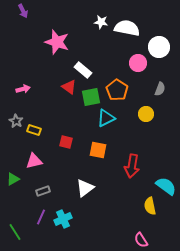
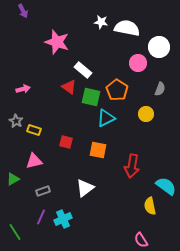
green square: rotated 24 degrees clockwise
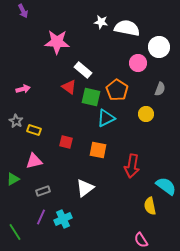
pink star: rotated 15 degrees counterclockwise
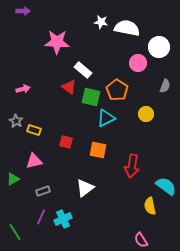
purple arrow: rotated 64 degrees counterclockwise
gray semicircle: moved 5 px right, 3 px up
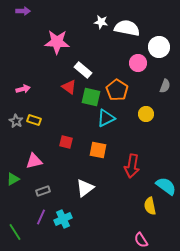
yellow rectangle: moved 10 px up
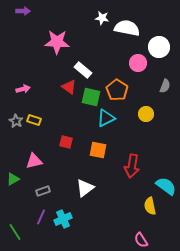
white star: moved 1 px right, 4 px up
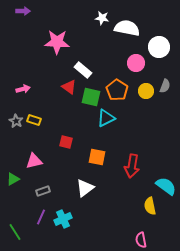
pink circle: moved 2 px left
yellow circle: moved 23 px up
orange square: moved 1 px left, 7 px down
pink semicircle: rotated 21 degrees clockwise
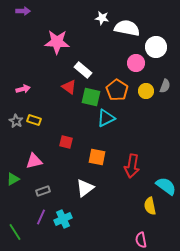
white circle: moved 3 px left
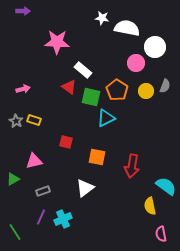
white circle: moved 1 px left
pink semicircle: moved 20 px right, 6 px up
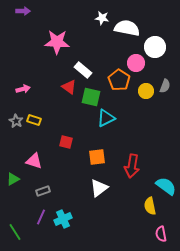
orange pentagon: moved 2 px right, 10 px up
orange square: rotated 18 degrees counterclockwise
pink triangle: rotated 30 degrees clockwise
white triangle: moved 14 px right
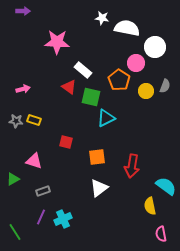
gray star: rotated 24 degrees counterclockwise
